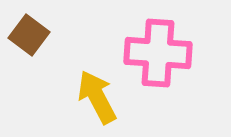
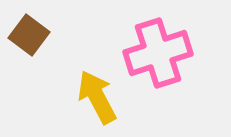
pink cross: rotated 22 degrees counterclockwise
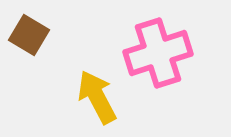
brown square: rotated 6 degrees counterclockwise
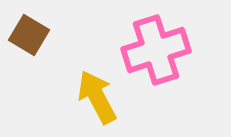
pink cross: moved 2 px left, 3 px up
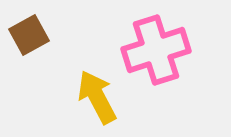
brown square: rotated 30 degrees clockwise
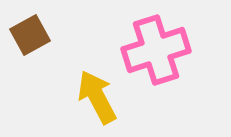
brown square: moved 1 px right
